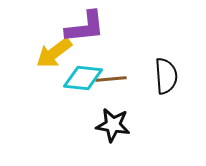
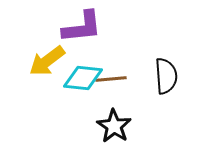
purple L-shape: moved 3 px left
yellow arrow: moved 7 px left, 8 px down
black star: moved 1 px right, 1 px down; rotated 24 degrees clockwise
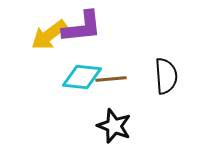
yellow arrow: moved 2 px right, 26 px up
cyan diamond: moved 1 px left, 1 px up
black star: rotated 12 degrees counterclockwise
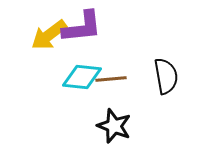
black semicircle: rotated 6 degrees counterclockwise
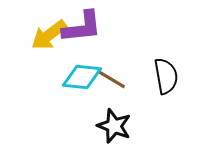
brown line: rotated 36 degrees clockwise
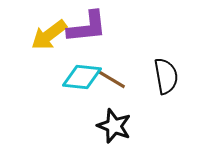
purple L-shape: moved 5 px right
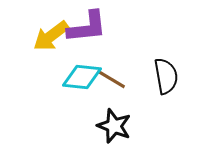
yellow arrow: moved 2 px right, 1 px down
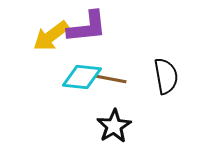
brown line: rotated 20 degrees counterclockwise
black star: rotated 20 degrees clockwise
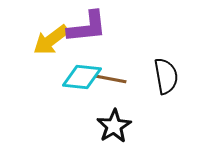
yellow arrow: moved 4 px down
